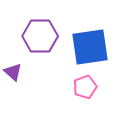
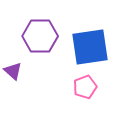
purple triangle: moved 1 px up
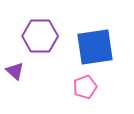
blue square: moved 5 px right
purple triangle: moved 2 px right
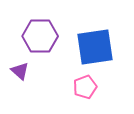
purple triangle: moved 5 px right
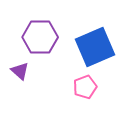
purple hexagon: moved 1 px down
blue square: rotated 15 degrees counterclockwise
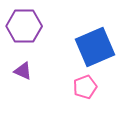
purple hexagon: moved 16 px left, 11 px up
purple triangle: moved 3 px right; rotated 18 degrees counterclockwise
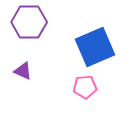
purple hexagon: moved 5 px right, 4 px up
pink pentagon: rotated 15 degrees clockwise
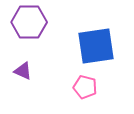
blue square: moved 1 px right, 1 px up; rotated 15 degrees clockwise
pink pentagon: rotated 20 degrees clockwise
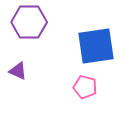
purple triangle: moved 5 px left
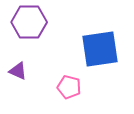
blue square: moved 4 px right, 3 px down
pink pentagon: moved 16 px left
